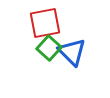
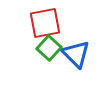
blue triangle: moved 4 px right, 2 px down
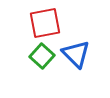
green square: moved 7 px left, 8 px down
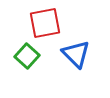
green square: moved 15 px left
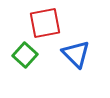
green square: moved 2 px left, 1 px up
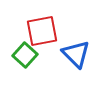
red square: moved 3 px left, 8 px down
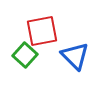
blue triangle: moved 1 px left, 2 px down
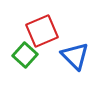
red square: rotated 12 degrees counterclockwise
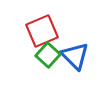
green square: moved 23 px right
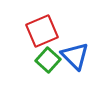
green square: moved 5 px down
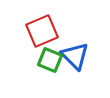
green square: moved 2 px right; rotated 20 degrees counterclockwise
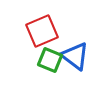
blue triangle: rotated 8 degrees counterclockwise
